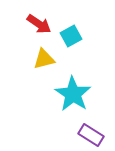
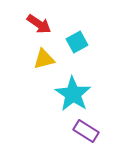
cyan square: moved 6 px right, 6 px down
purple rectangle: moved 5 px left, 4 px up
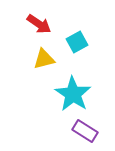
purple rectangle: moved 1 px left
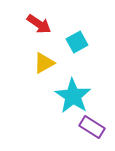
yellow triangle: moved 4 px down; rotated 15 degrees counterclockwise
cyan star: moved 2 px down
purple rectangle: moved 7 px right, 4 px up
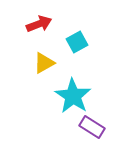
red arrow: rotated 55 degrees counterclockwise
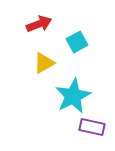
cyan star: rotated 12 degrees clockwise
purple rectangle: rotated 20 degrees counterclockwise
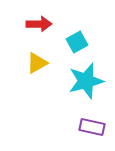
red arrow: rotated 20 degrees clockwise
yellow triangle: moved 7 px left
cyan star: moved 13 px right, 15 px up; rotated 12 degrees clockwise
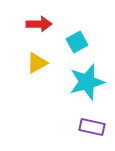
cyan star: moved 1 px right, 1 px down
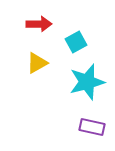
cyan square: moved 1 px left
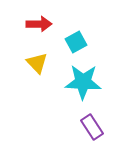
yellow triangle: rotated 45 degrees counterclockwise
cyan star: moved 4 px left; rotated 18 degrees clockwise
purple rectangle: rotated 45 degrees clockwise
